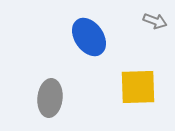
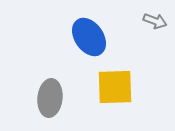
yellow square: moved 23 px left
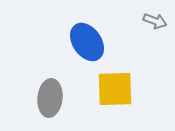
blue ellipse: moved 2 px left, 5 px down
yellow square: moved 2 px down
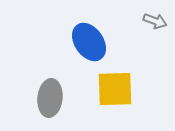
blue ellipse: moved 2 px right
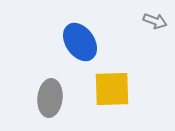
blue ellipse: moved 9 px left
yellow square: moved 3 px left
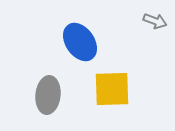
gray ellipse: moved 2 px left, 3 px up
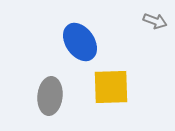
yellow square: moved 1 px left, 2 px up
gray ellipse: moved 2 px right, 1 px down
